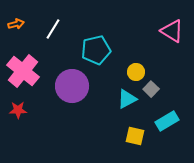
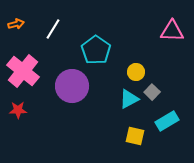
pink triangle: rotated 30 degrees counterclockwise
cyan pentagon: rotated 24 degrees counterclockwise
gray square: moved 1 px right, 3 px down
cyan triangle: moved 2 px right
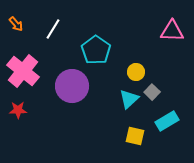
orange arrow: rotated 63 degrees clockwise
cyan triangle: rotated 15 degrees counterclockwise
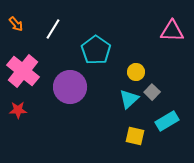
purple circle: moved 2 px left, 1 px down
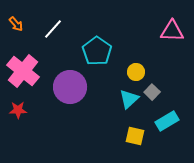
white line: rotated 10 degrees clockwise
cyan pentagon: moved 1 px right, 1 px down
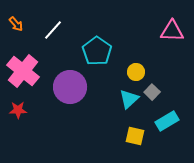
white line: moved 1 px down
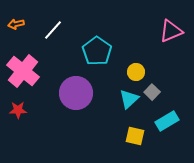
orange arrow: rotated 119 degrees clockwise
pink triangle: moved 1 px left; rotated 25 degrees counterclockwise
purple circle: moved 6 px right, 6 px down
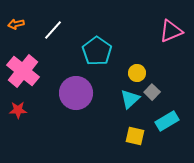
yellow circle: moved 1 px right, 1 px down
cyan triangle: moved 1 px right
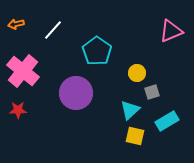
gray square: rotated 28 degrees clockwise
cyan triangle: moved 11 px down
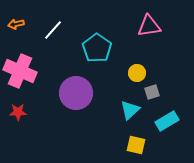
pink triangle: moved 22 px left, 5 px up; rotated 15 degrees clockwise
cyan pentagon: moved 3 px up
pink cross: moved 3 px left; rotated 16 degrees counterclockwise
red star: moved 2 px down
yellow square: moved 1 px right, 9 px down
